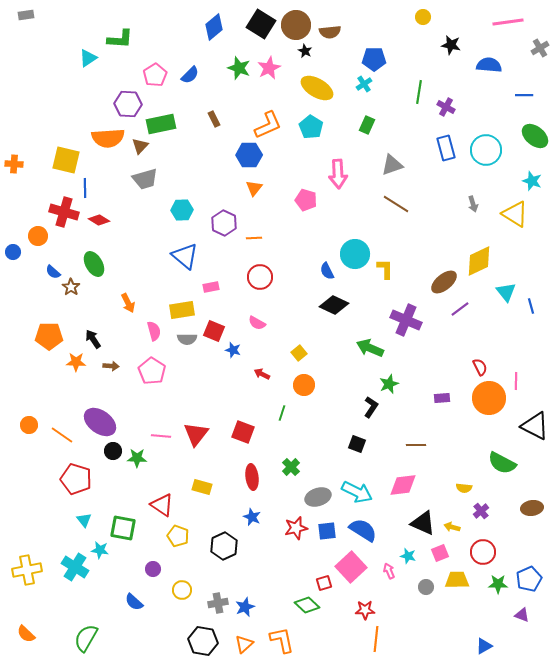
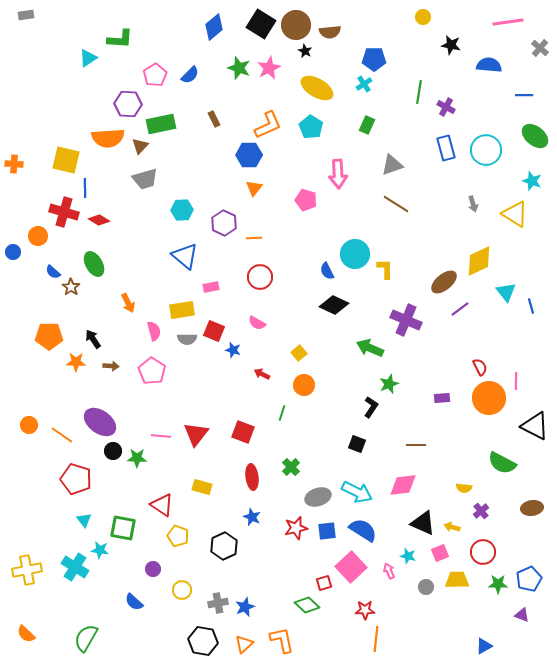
gray cross at (540, 48): rotated 18 degrees counterclockwise
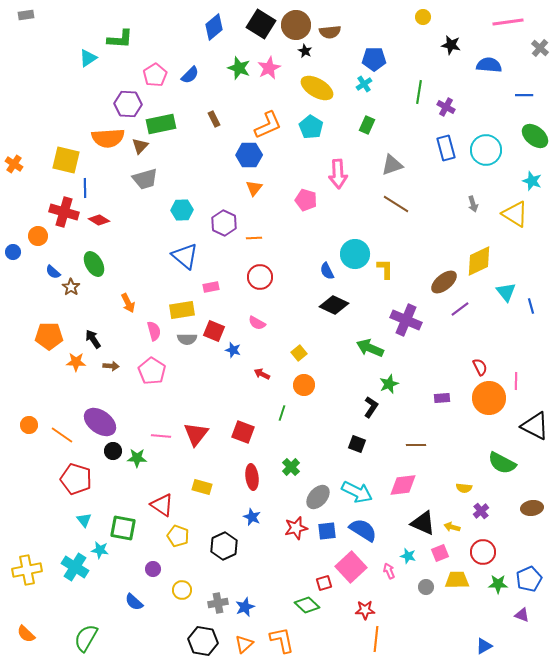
orange cross at (14, 164): rotated 30 degrees clockwise
gray ellipse at (318, 497): rotated 30 degrees counterclockwise
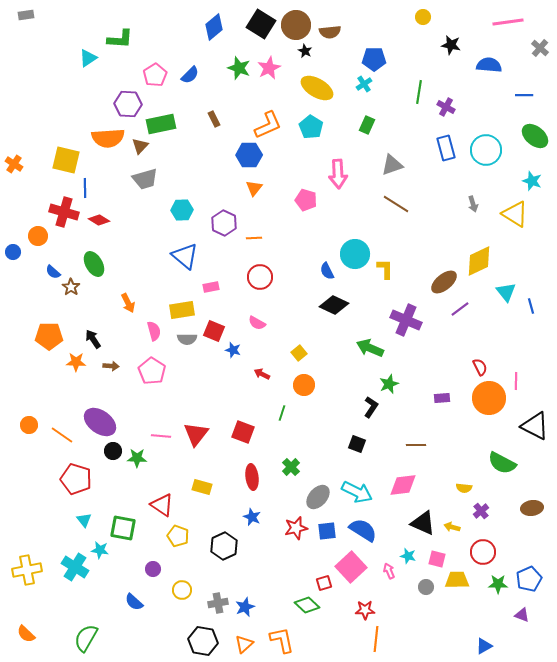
pink square at (440, 553): moved 3 px left, 6 px down; rotated 36 degrees clockwise
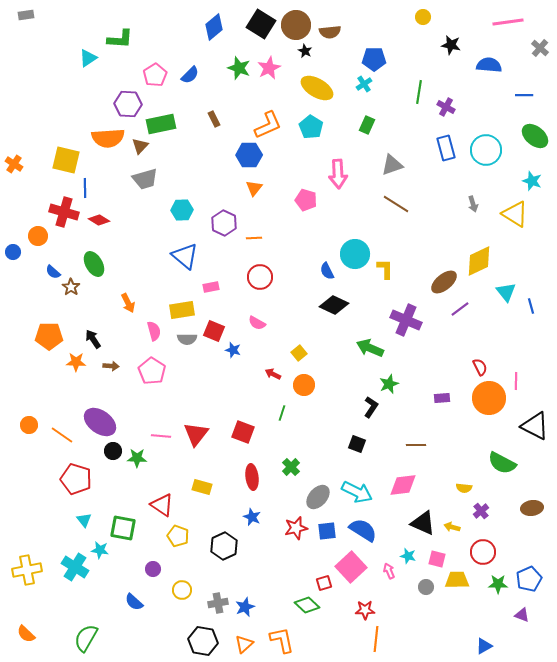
red arrow at (262, 374): moved 11 px right
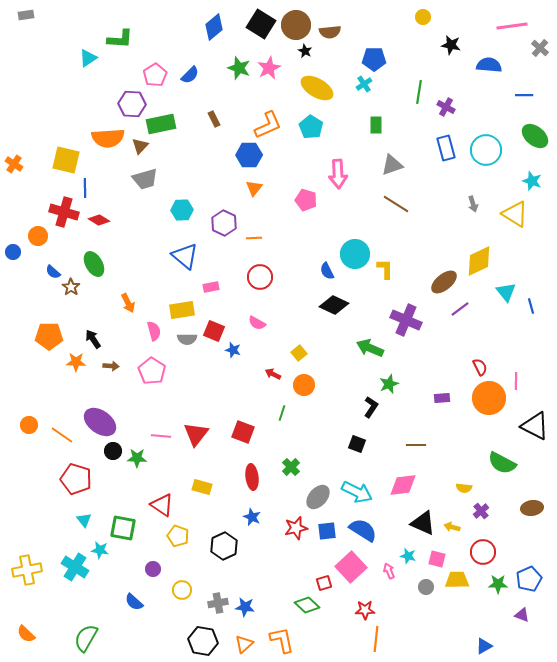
pink line at (508, 22): moved 4 px right, 4 px down
purple hexagon at (128, 104): moved 4 px right
green rectangle at (367, 125): moved 9 px right; rotated 24 degrees counterclockwise
blue star at (245, 607): rotated 30 degrees clockwise
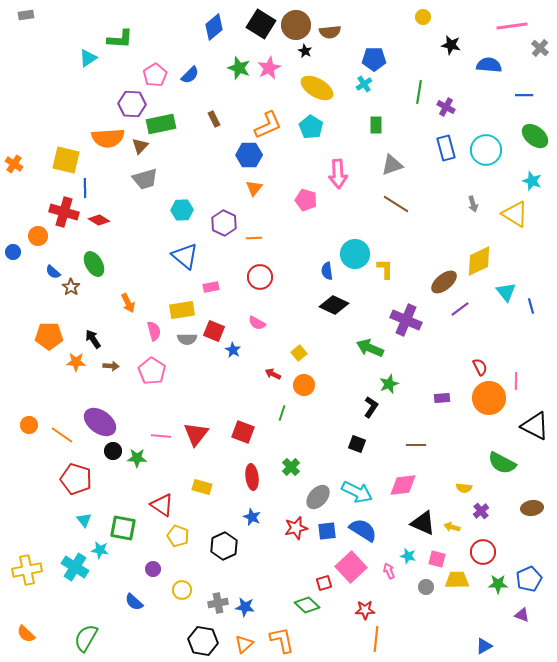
blue semicircle at (327, 271): rotated 18 degrees clockwise
blue star at (233, 350): rotated 14 degrees clockwise
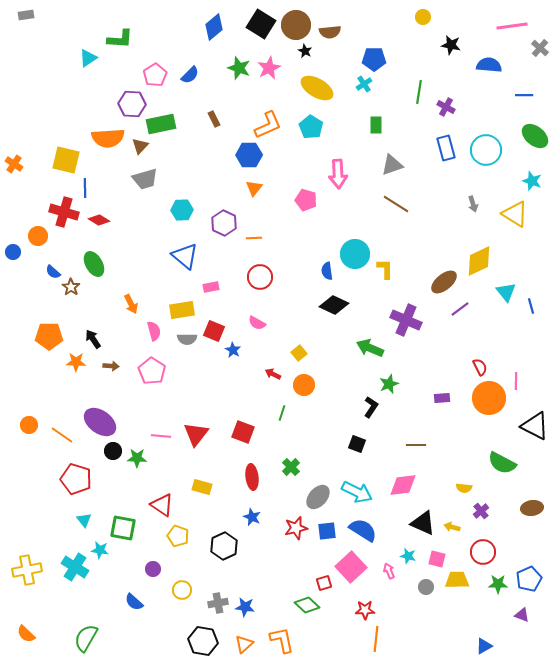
orange arrow at (128, 303): moved 3 px right, 1 px down
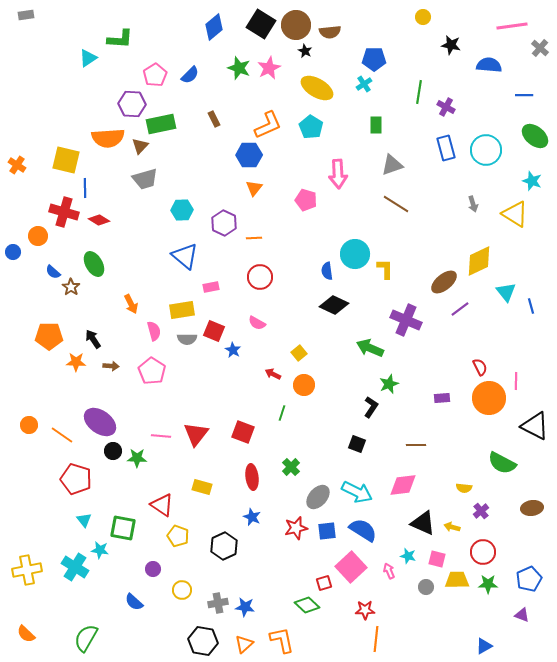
orange cross at (14, 164): moved 3 px right, 1 px down
green star at (498, 584): moved 10 px left
